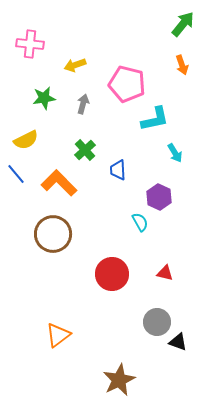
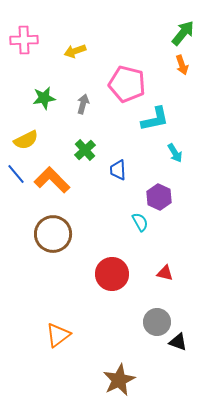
green arrow: moved 9 px down
pink cross: moved 6 px left, 4 px up; rotated 8 degrees counterclockwise
yellow arrow: moved 14 px up
orange L-shape: moved 7 px left, 3 px up
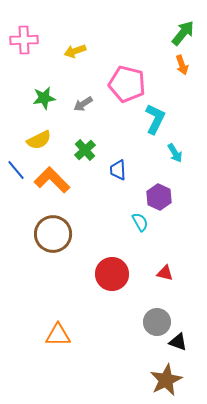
gray arrow: rotated 138 degrees counterclockwise
cyan L-shape: rotated 52 degrees counterclockwise
yellow semicircle: moved 13 px right
blue line: moved 4 px up
orange triangle: rotated 36 degrees clockwise
brown star: moved 47 px right
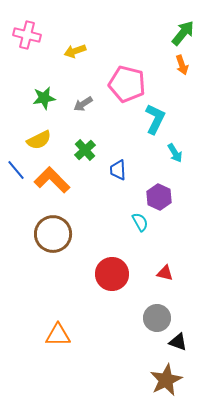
pink cross: moved 3 px right, 5 px up; rotated 16 degrees clockwise
gray circle: moved 4 px up
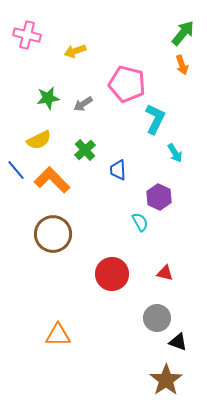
green star: moved 4 px right
brown star: rotated 8 degrees counterclockwise
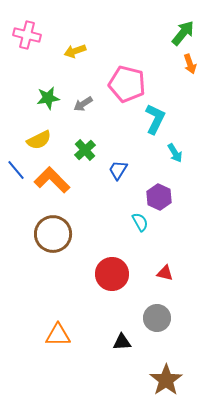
orange arrow: moved 8 px right, 1 px up
blue trapezoid: rotated 35 degrees clockwise
black triangle: moved 56 px left; rotated 24 degrees counterclockwise
